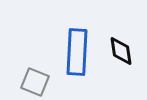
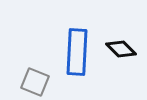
black diamond: moved 2 px up; rotated 36 degrees counterclockwise
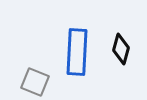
black diamond: rotated 60 degrees clockwise
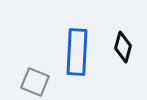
black diamond: moved 2 px right, 2 px up
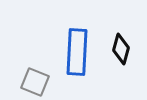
black diamond: moved 2 px left, 2 px down
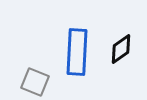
black diamond: rotated 40 degrees clockwise
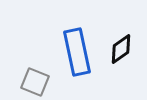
blue rectangle: rotated 15 degrees counterclockwise
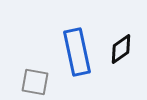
gray square: rotated 12 degrees counterclockwise
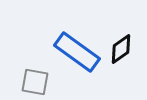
blue rectangle: rotated 42 degrees counterclockwise
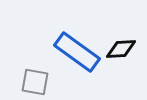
black diamond: rotated 32 degrees clockwise
